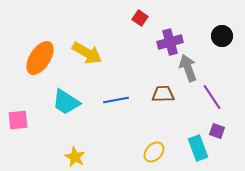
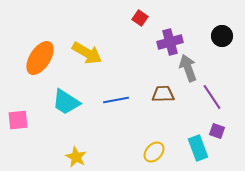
yellow star: moved 1 px right
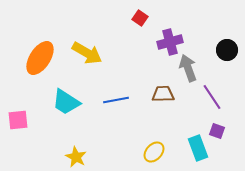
black circle: moved 5 px right, 14 px down
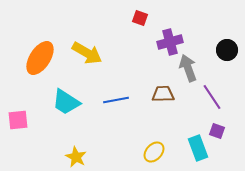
red square: rotated 14 degrees counterclockwise
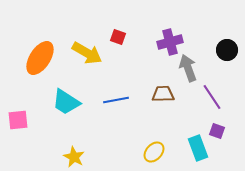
red square: moved 22 px left, 19 px down
yellow star: moved 2 px left
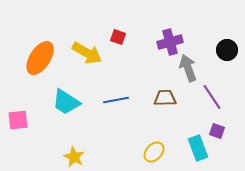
brown trapezoid: moved 2 px right, 4 px down
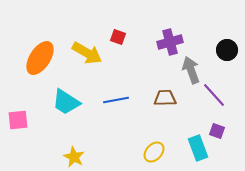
gray arrow: moved 3 px right, 2 px down
purple line: moved 2 px right, 2 px up; rotated 8 degrees counterclockwise
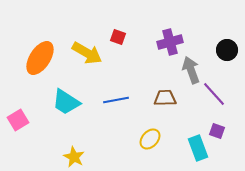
purple line: moved 1 px up
pink square: rotated 25 degrees counterclockwise
yellow ellipse: moved 4 px left, 13 px up
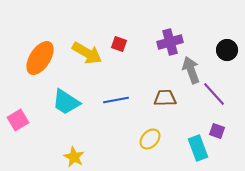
red square: moved 1 px right, 7 px down
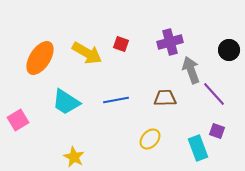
red square: moved 2 px right
black circle: moved 2 px right
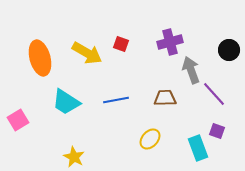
orange ellipse: rotated 48 degrees counterclockwise
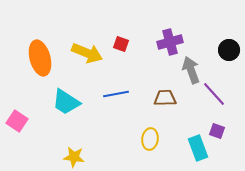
yellow arrow: rotated 8 degrees counterclockwise
blue line: moved 6 px up
pink square: moved 1 px left, 1 px down; rotated 25 degrees counterclockwise
yellow ellipse: rotated 35 degrees counterclockwise
yellow star: rotated 20 degrees counterclockwise
